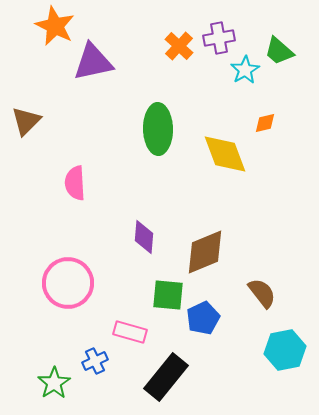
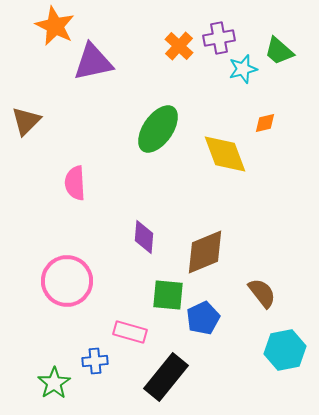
cyan star: moved 2 px left, 1 px up; rotated 16 degrees clockwise
green ellipse: rotated 36 degrees clockwise
pink circle: moved 1 px left, 2 px up
blue cross: rotated 20 degrees clockwise
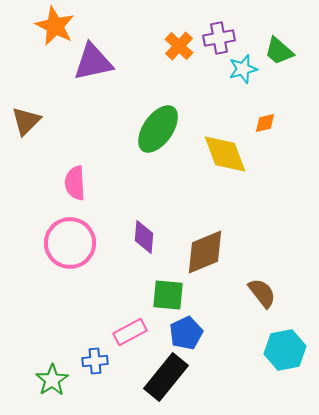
pink circle: moved 3 px right, 38 px up
blue pentagon: moved 17 px left, 15 px down
pink rectangle: rotated 44 degrees counterclockwise
green star: moved 2 px left, 3 px up
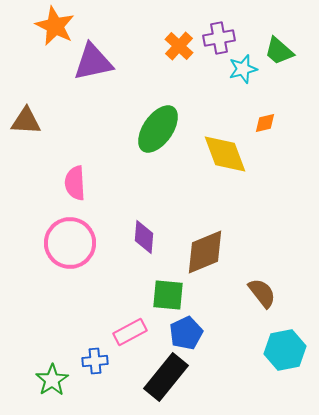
brown triangle: rotated 48 degrees clockwise
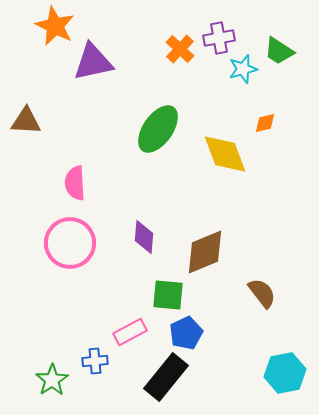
orange cross: moved 1 px right, 3 px down
green trapezoid: rotated 8 degrees counterclockwise
cyan hexagon: moved 23 px down
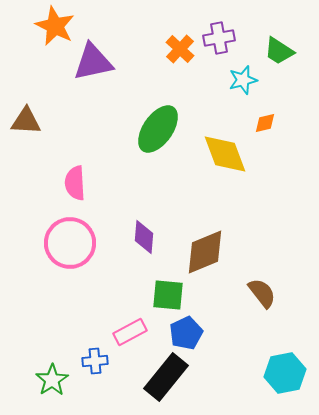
cyan star: moved 11 px down
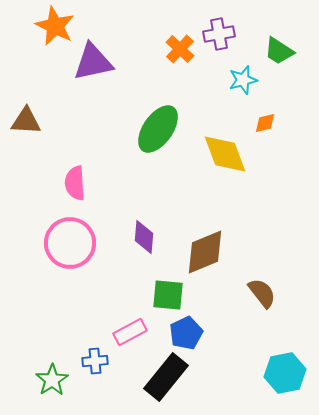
purple cross: moved 4 px up
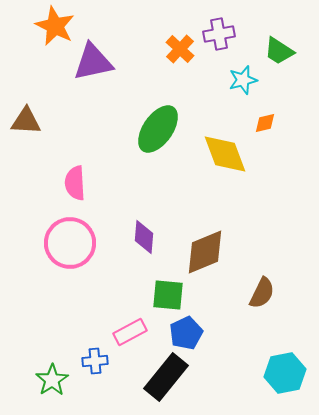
brown semicircle: rotated 64 degrees clockwise
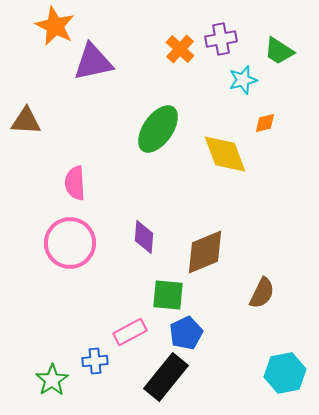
purple cross: moved 2 px right, 5 px down
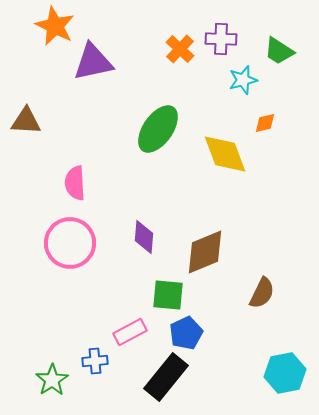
purple cross: rotated 12 degrees clockwise
